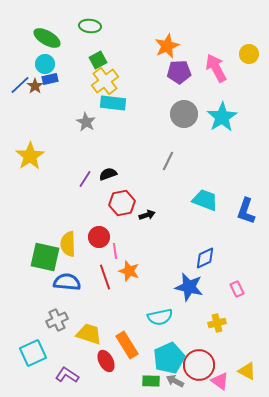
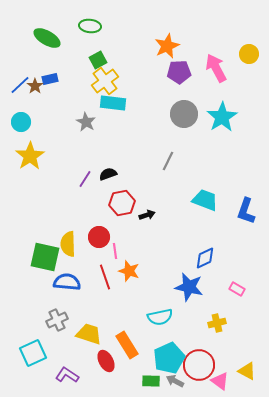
cyan circle at (45, 64): moved 24 px left, 58 px down
pink rectangle at (237, 289): rotated 35 degrees counterclockwise
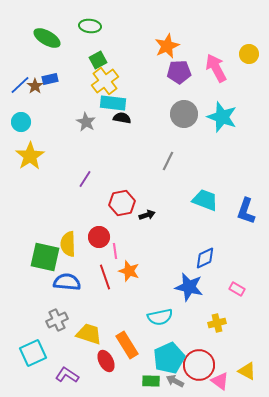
cyan star at (222, 117): rotated 20 degrees counterclockwise
black semicircle at (108, 174): moved 14 px right, 56 px up; rotated 30 degrees clockwise
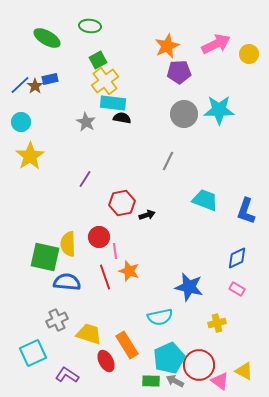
pink arrow at (216, 68): moved 24 px up; rotated 92 degrees clockwise
cyan star at (222, 117): moved 3 px left, 7 px up; rotated 20 degrees counterclockwise
blue diamond at (205, 258): moved 32 px right
yellow triangle at (247, 371): moved 3 px left
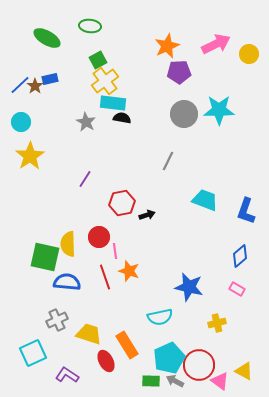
blue diamond at (237, 258): moved 3 px right, 2 px up; rotated 15 degrees counterclockwise
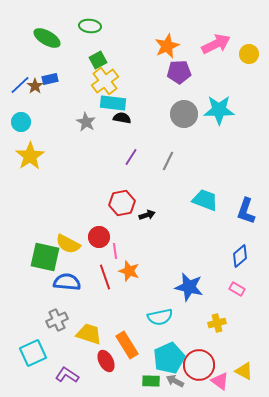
purple line at (85, 179): moved 46 px right, 22 px up
yellow semicircle at (68, 244): rotated 60 degrees counterclockwise
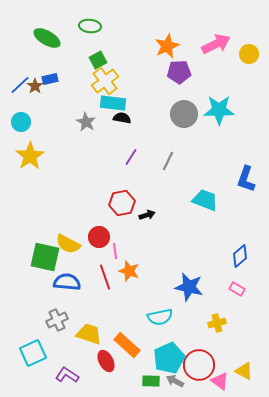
blue L-shape at (246, 211): moved 32 px up
orange rectangle at (127, 345): rotated 16 degrees counterclockwise
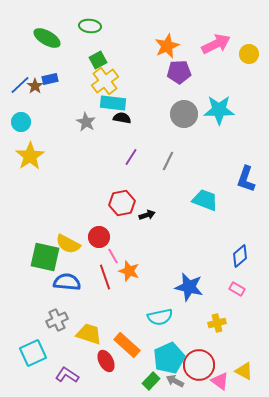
pink line at (115, 251): moved 2 px left, 5 px down; rotated 21 degrees counterclockwise
green rectangle at (151, 381): rotated 48 degrees counterclockwise
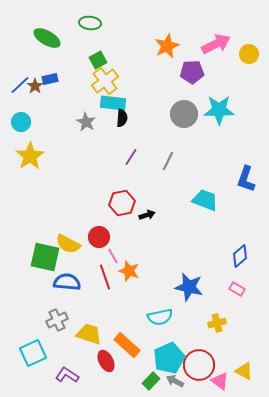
green ellipse at (90, 26): moved 3 px up
purple pentagon at (179, 72): moved 13 px right
black semicircle at (122, 118): rotated 84 degrees clockwise
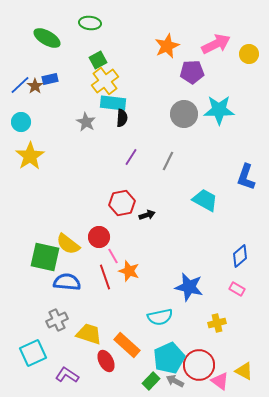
blue L-shape at (246, 179): moved 2 px up
cyan trapezoid at (205, 200): rotated 8 degrees clockwise
yellow semicircle at (68, 244): rotated 10 degrees clockwise
